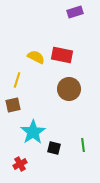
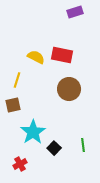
black square: rotated 32 degrees clockwise
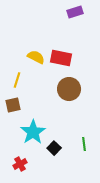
red rectangle: moved 1 px left, 3 px down
green line: moved 1 px right, 1 px up
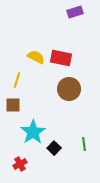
brown square: rotated 14 degrees clockwise
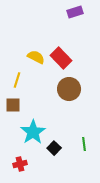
red rectangle: rotated 35 degrees clockwise
red cross: rotated 16 degrees clockwise
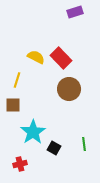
black square: rotated 16 degrees counterclockwise
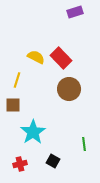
black square: moved 1 px left, 13 px down
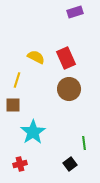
red rectangle: moved 5 px right; rotated 20 degrees clockwise
green line: moved 1 px up
black square: moved 17 px right, 3 px down; rotated 24 degrees clockwise
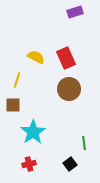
red cross: moved 9 px right
